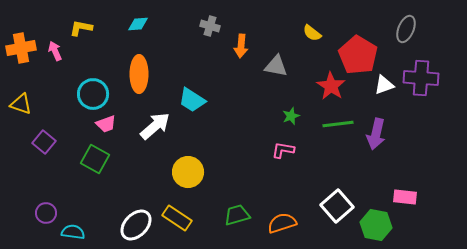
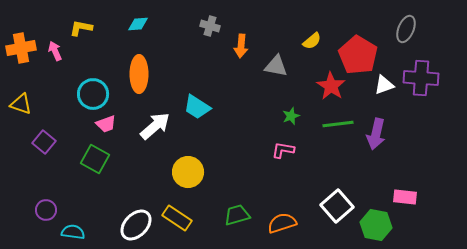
yellow semicircle: moved 8 px down; rotated 78 degrees counterclockwise
cyan trapezoid: moved 5 px right, 7 px down
purple circle: moved 3 px up
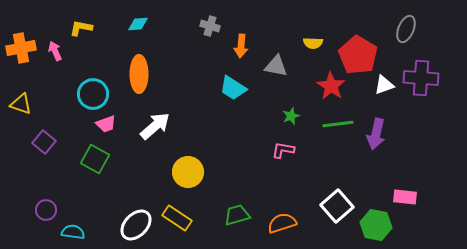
yellow semicircle: moved 1 px right, 2 px down; rotated 42 degrees clockwise
cyan trapezoid: moved 36 px right, 19 px up
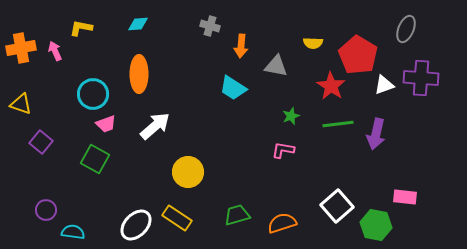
purple square: moved 3 px left
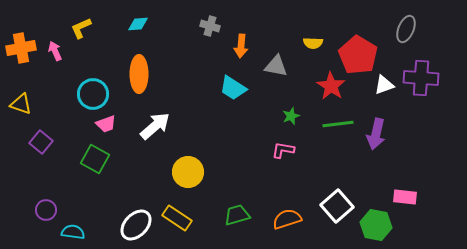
yellow L-shape: rotated 35 degrees counterclockwise
orange semicircle: moved 5 px right, 4 px up
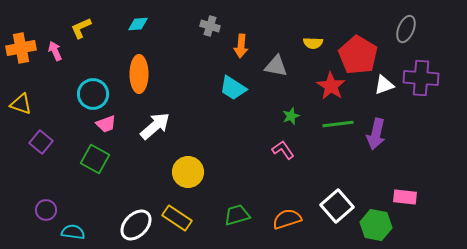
pink L-shape: rotated 45 degrees clockwise
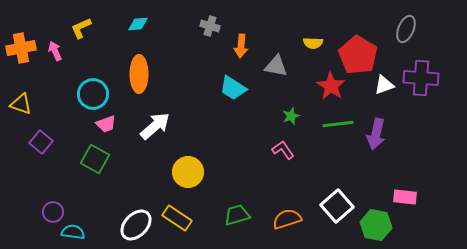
purple circle: moved 7 px right, 2 px down
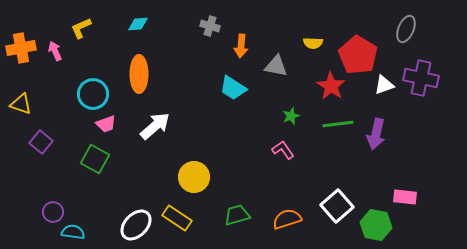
purple cross: rotated 8 degrees clockwise
yellow circle: moved 6 px right, 5 px down
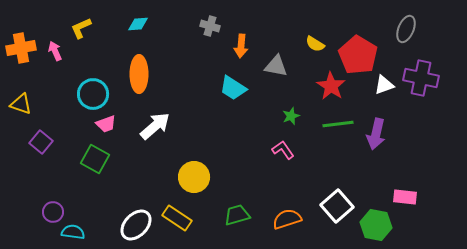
yellow semicircle: moved 2 px right, 1 px down; rotated 30 degrees clockwise
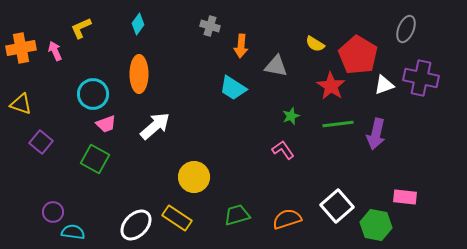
cyan diamond: rotated 50 degrees counterclockwise
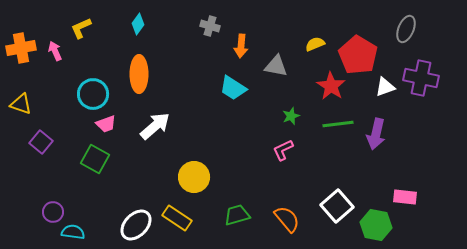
yellow semicircle: rotated 126 degrees clockwise
white triangle: moved 1 px right, 2 px down
pink L-shape: rotated 80 degrees counterclockwise
orange semicircle: rotated 68 degrees clockwise
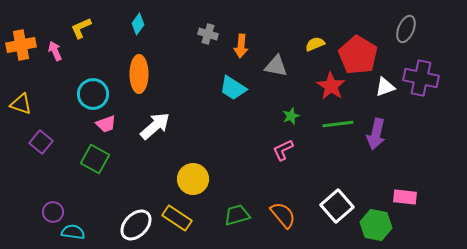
gray cross: moved 2 px left, 8 px down
orange cross: moved 3 px up
yellow circle: moved 1 px left, 2 px down
orange semicircle: moved 4 px left, 4 px up
